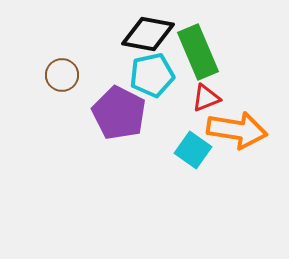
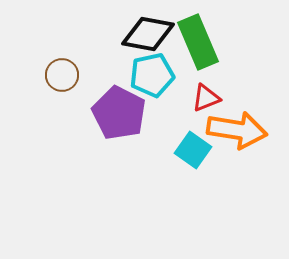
green rectangle: moved 10 px up
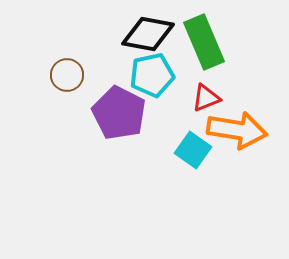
green rectangle: moved 6 px right
brown circle: moved 5 px right
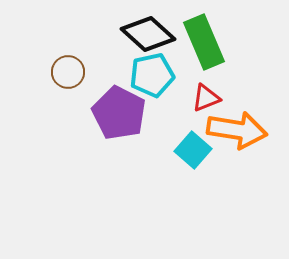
black diamond: rotated 32 degrees clockwise
brown circle: moved 1 px right, 3 px up
cyan square: rotated 6 degrees clockwise
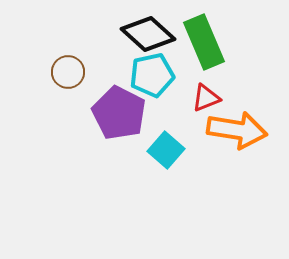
cyan square: moved 27 px left
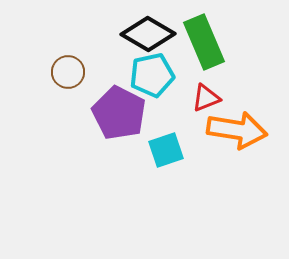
black diamond: rotated 12 degrees counterclockwise
cyan square: rotated 30 degrees clockwise
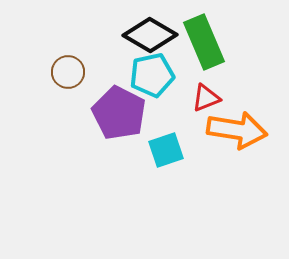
black diamond: moved 2 px right, 1 px down
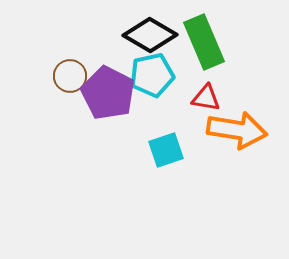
brown circle: moved 2 px right, 4 px down
red triangle: rotated 32 degrees clockwise
purple pentagon: moved 11 px left, 20 px up
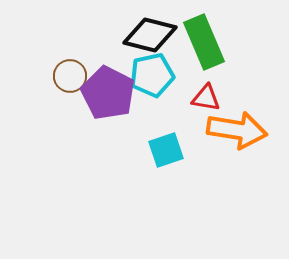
black diamond: rotated 16 degrees counterclockwise
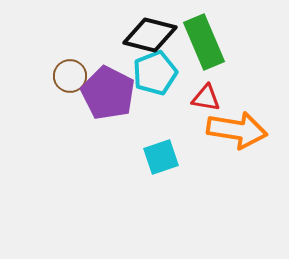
cyan pentagon: moved 3 px right, 2 px up; rotated 9 degrees counterclockwise
cyan square: moved 5 px left, 7 px down
